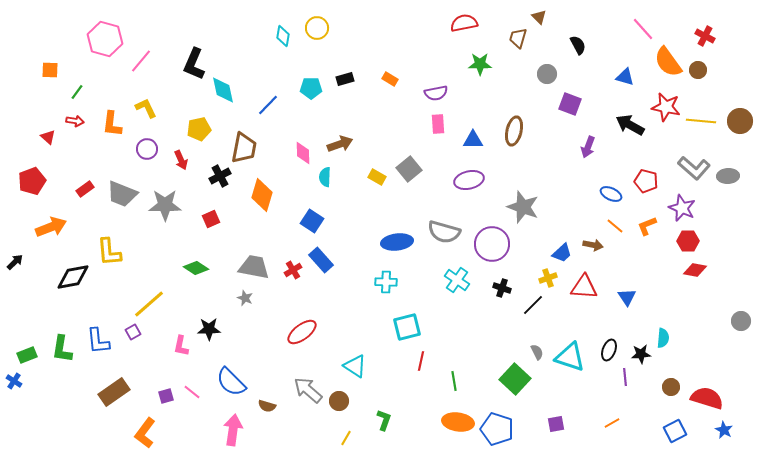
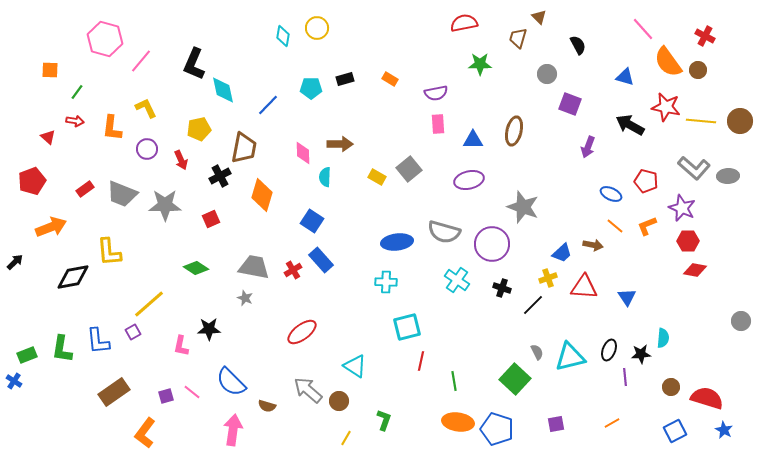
orange L-shape at (112, 124): moved 4 px down
brown arrow at (340, 144): rotated 20 degrees clockwise
cyan triangle at (570, 357): rotated 32 degrees counterclockwise
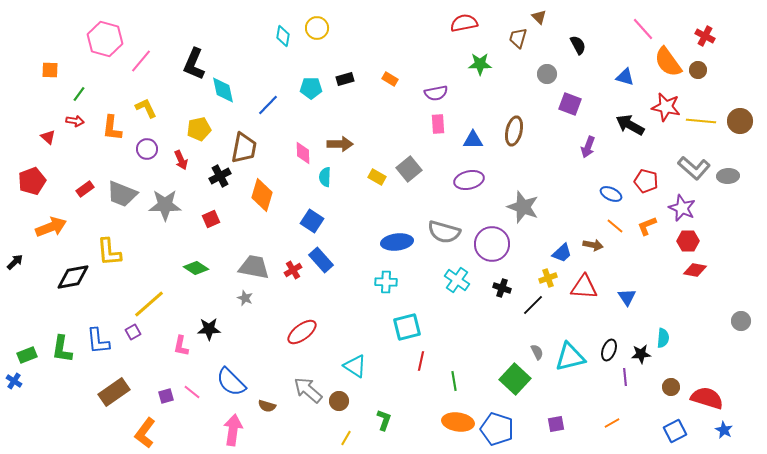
green line at (77, 92): moved 2 px right, 2 px down
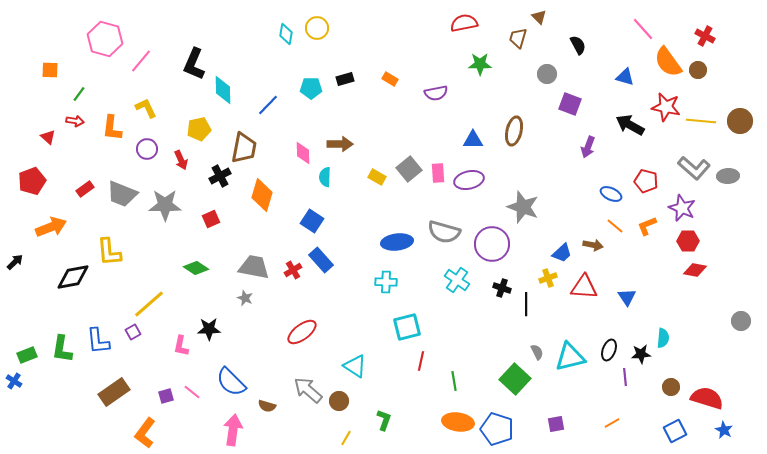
cyan diamond at (283, 36): moved 3 px right, 2 px up
cyan diamond at (223, 90): rotated 12 degrees clockwise
pink rectangle at (438, 124): moved 49 px down
black line at (533, 305): moved 7 px left, 1 px up; rotated 45 degrees counterclockwise
